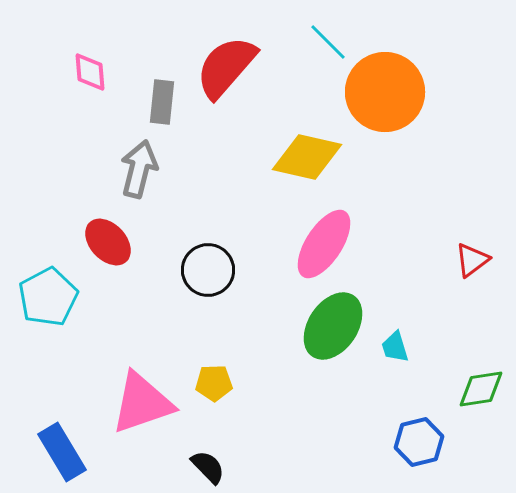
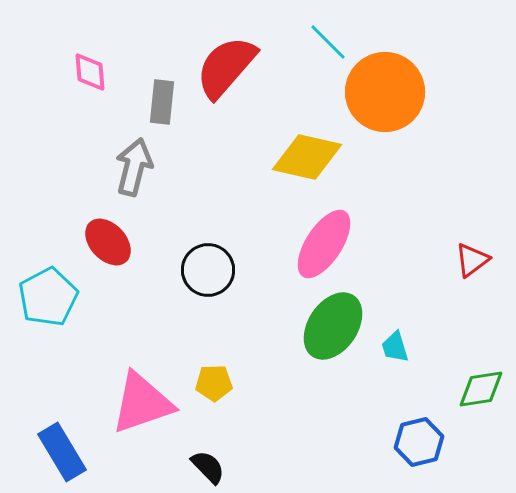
gray arrow: moved 5 px left, 2 px up
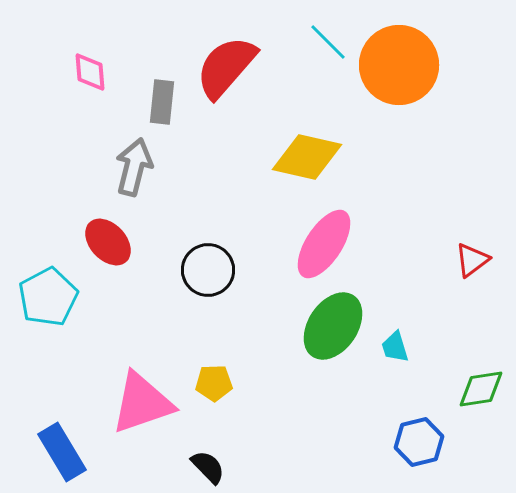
orange circle: moved 14 px right, 27 px up
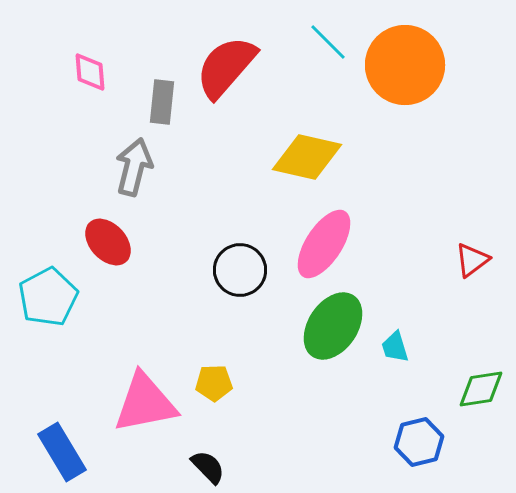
orange circle: moved 6 px right
black circle: moved 32 px right
pink triangle: moved 3 px right; rotated 8 degrees clockwise
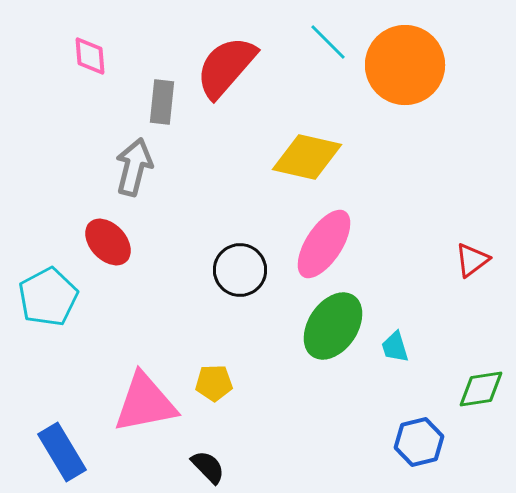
pink diamond: moved 16 px up
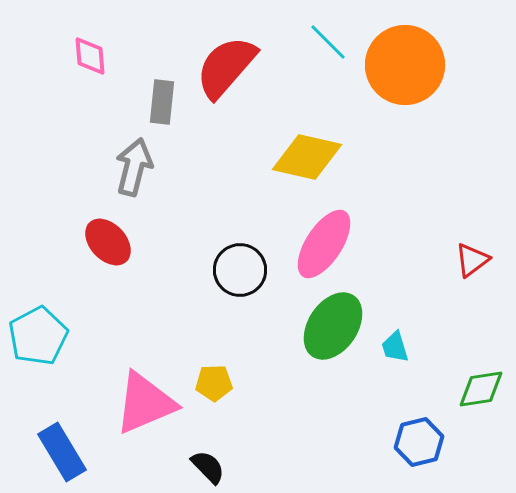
cyan pentagon: moved 10 px left, 39 px down
pink triangle: rotated 12 degrees counterclockwise
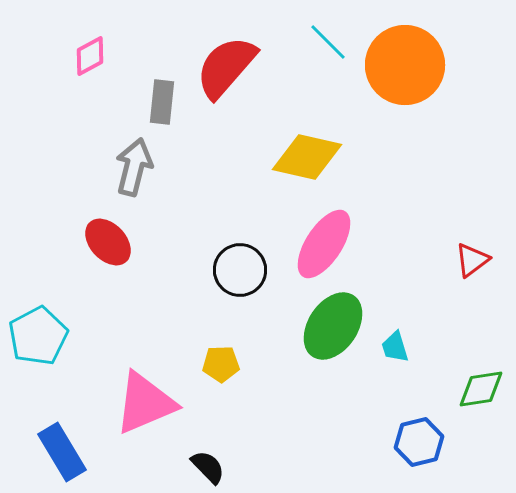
pink diamond: rotated 66 degrees clockwise
yellow pentagon: moved 7 px right, 19 px up
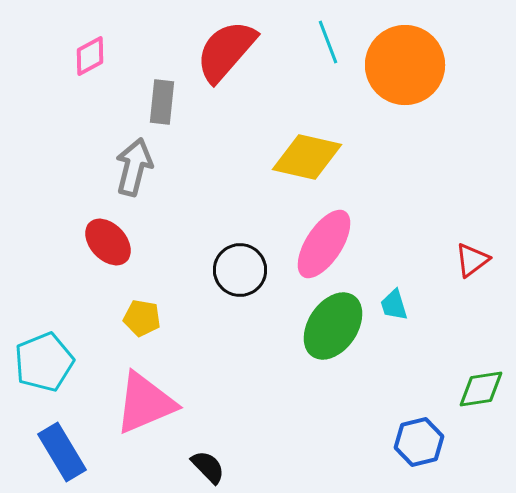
cyan line: rotated 24 degrees clockwise
red semicircle: moved 16 px up
cyan pentagon: moved 6 px right, 26 px down; rotated 6 degrees clockwise
cyan trapezoid: moved 1 px left, 42 px up
yellow pentagon: moved 79 px left, 46 px up; rotated 12 degrees clockwise
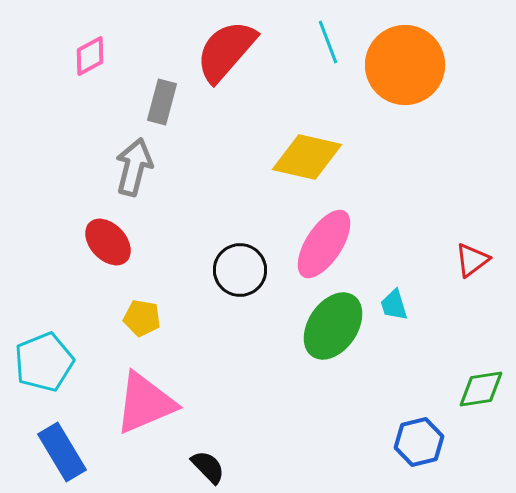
gray rectangle: rotated 9 degrees clockwise
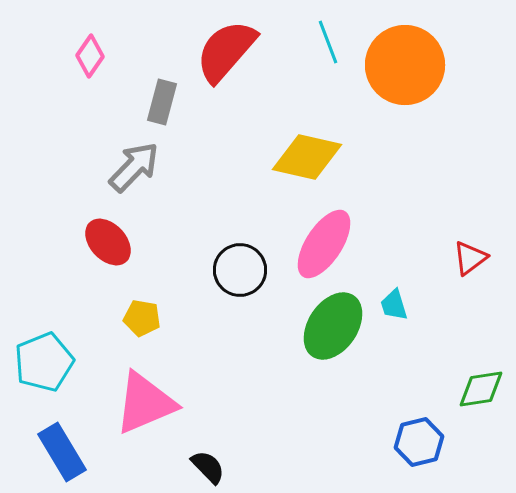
pink diamond: rotated 27 degrees counterclockwise
gray arrow: rotated 30 degrees clockwise
red triangle: moved 2 px left, 2 px up
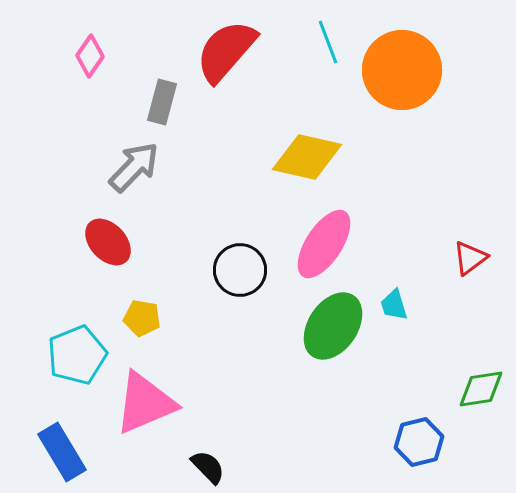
orange circle: moved 3 px left, 5 px down
cyan pentagon: moved 33 px right, 7 px up
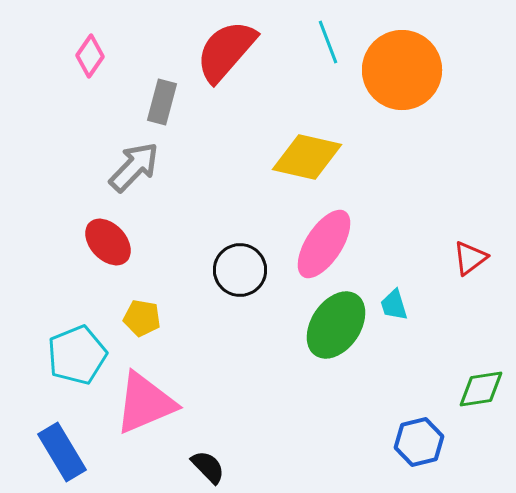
green ellipse: moved 3 px right, 1 px up
